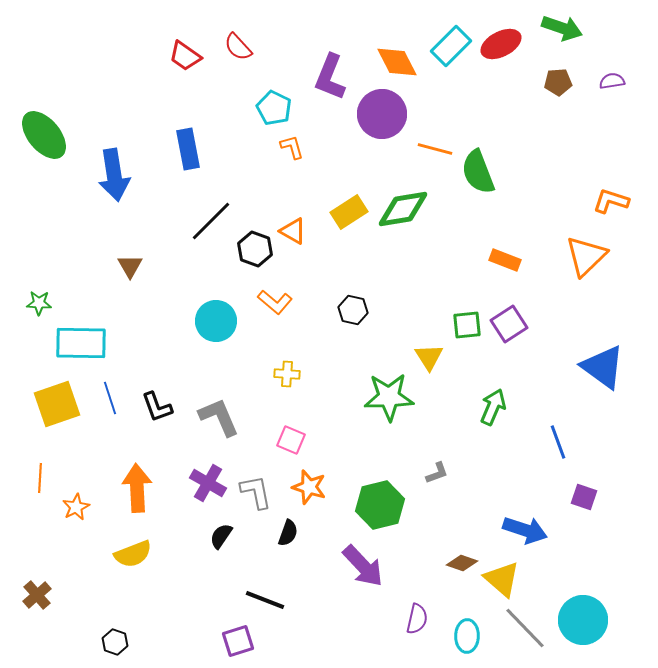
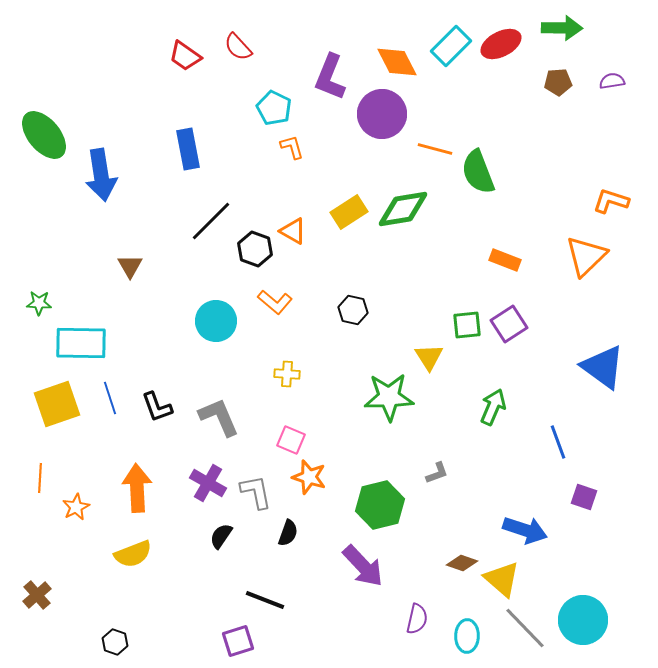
green arrow at (562, 28): rotated 18 degrees counterclockwise
blue arrow at (114, 175): moved 13 px left
orange star at (309, 487): moved 10 px up
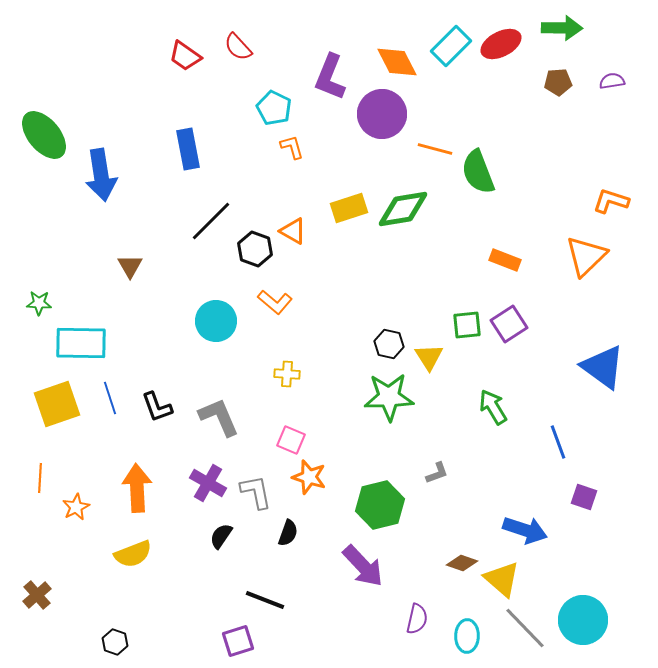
yellow rectangle at (349, 212): moved 4 px up; rotated 15 degrees clockwise
black hexagon at (353, 310): moved 36 px right, 34 px down
green arrow at (493, 407): rotated 54 degrees counterclockwise
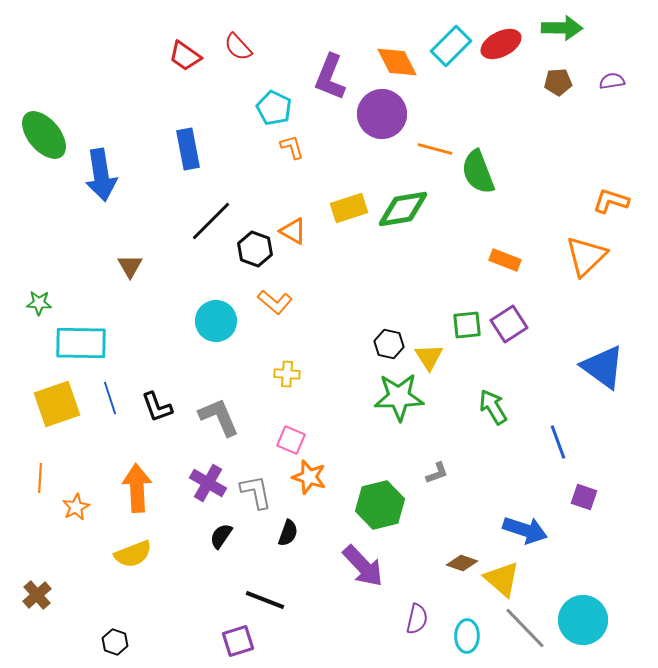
green star at (389, 397): moved 10 px right
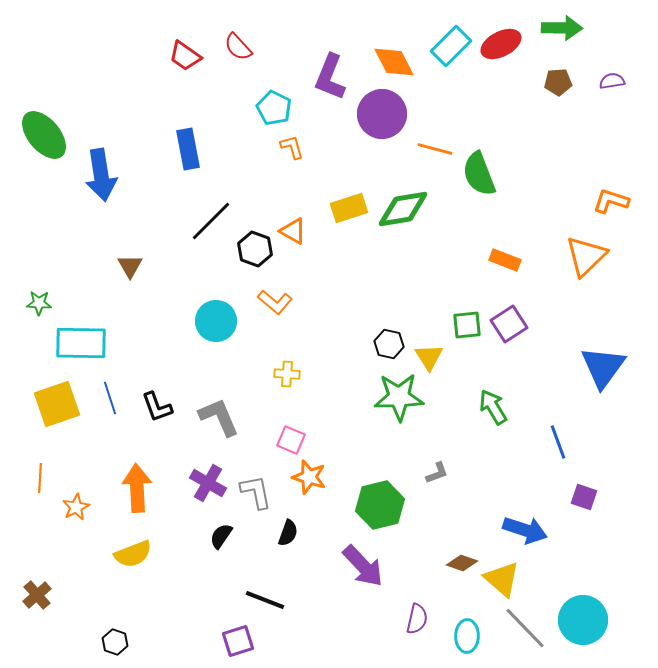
orange diamond at (397, 62): moved 3 px left
green semicircle at (478, 172): moved 1 px right, 2 px down
blue triangle at (603, 367): rotated 30 degrees clockwise
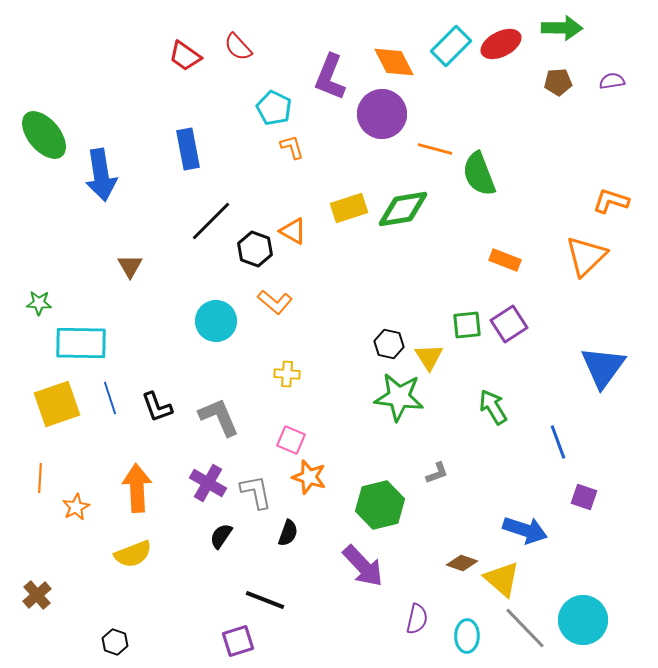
green star at (399, 397): rotated 9 degrees clockwise
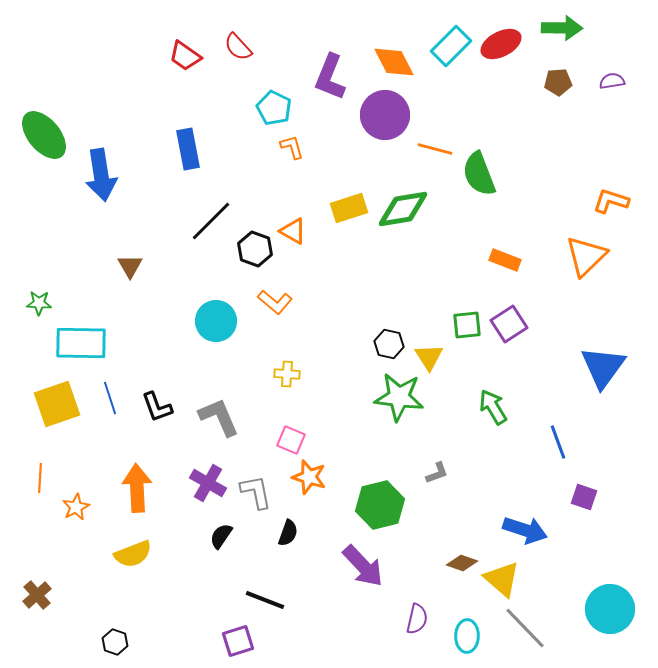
purple circle at (382, 114): moved 3 px right, 1 px down
cyan circle at (583, 620): moved 27 px right, 11 px up
